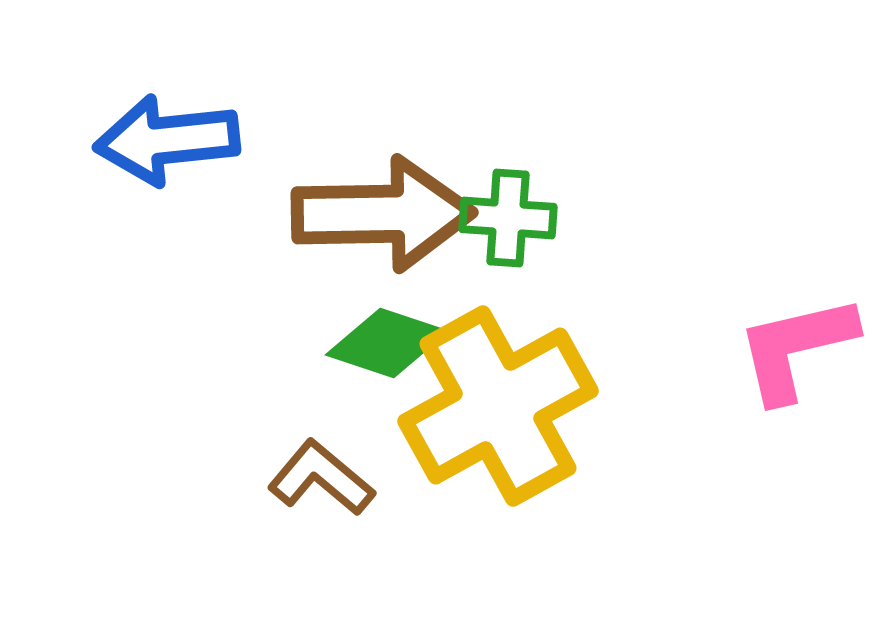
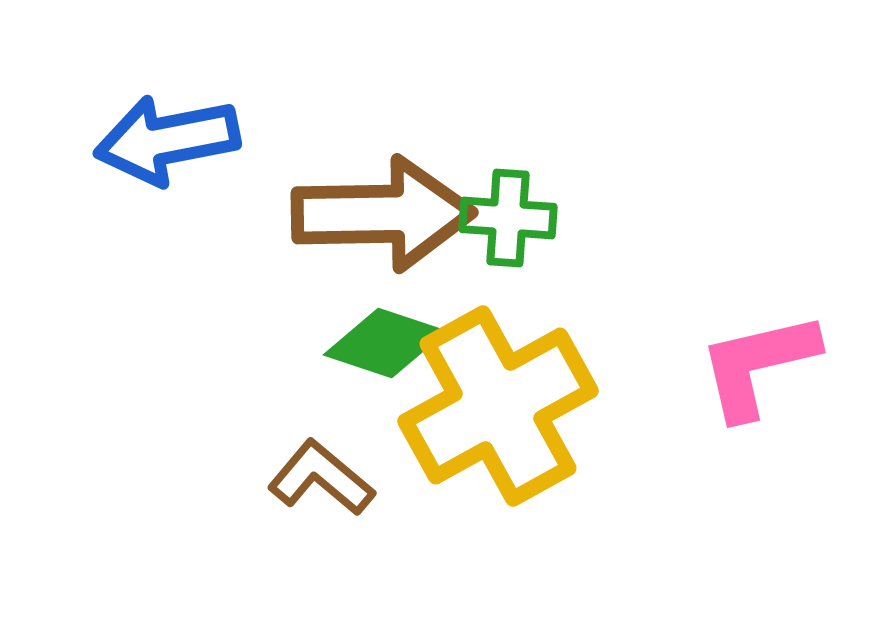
blue arrow: rotated 5 degrees counterclockwise
green diamond: moved 2 px left
pink L-shape: moved 38 px left, 17 px down
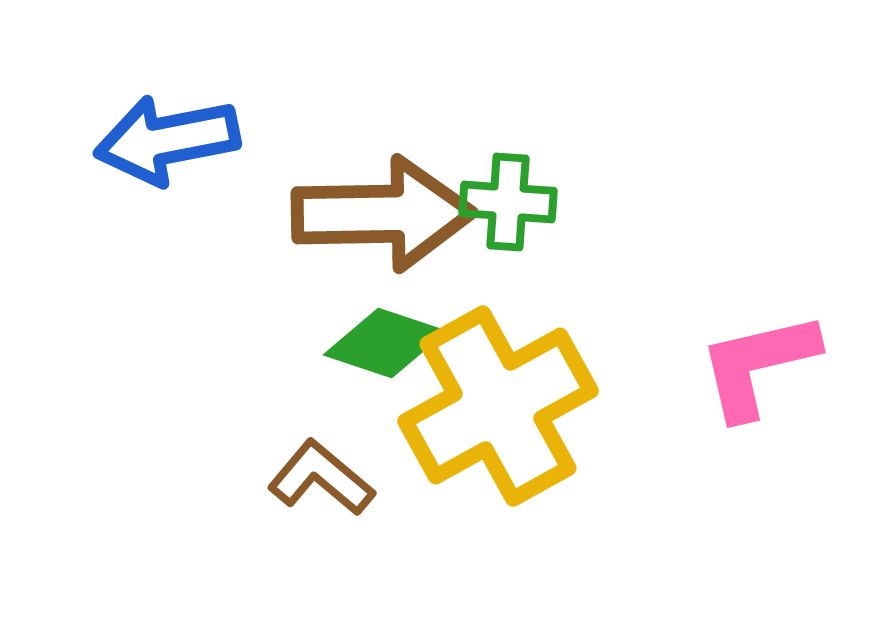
green cross: moved 16 px up
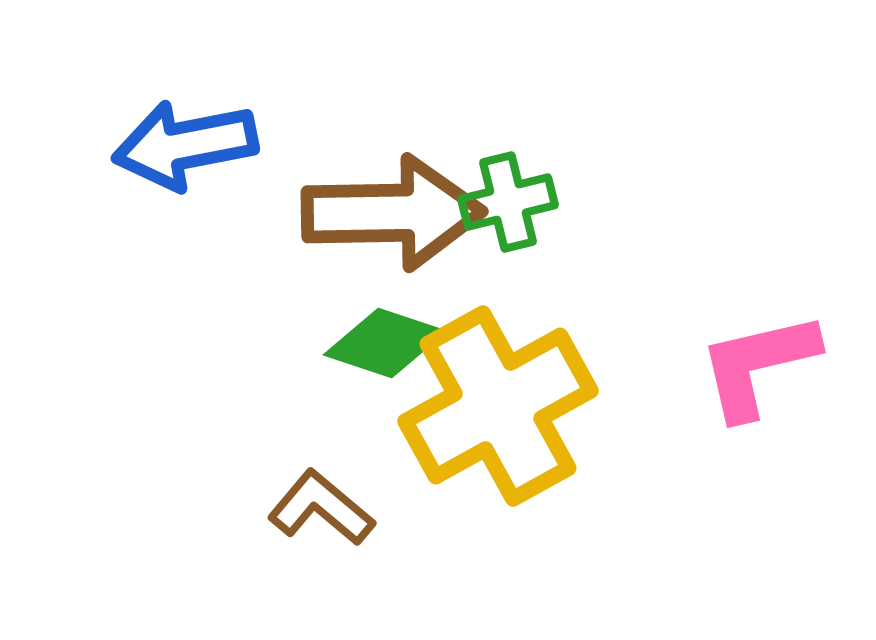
blue arrow: moved 18 px right, 5 px down
green cross: rotated 18 degrees counterclockwise
brown arrow: moved 10 px right, 1 px up
brown L-shape: moved 30 px down
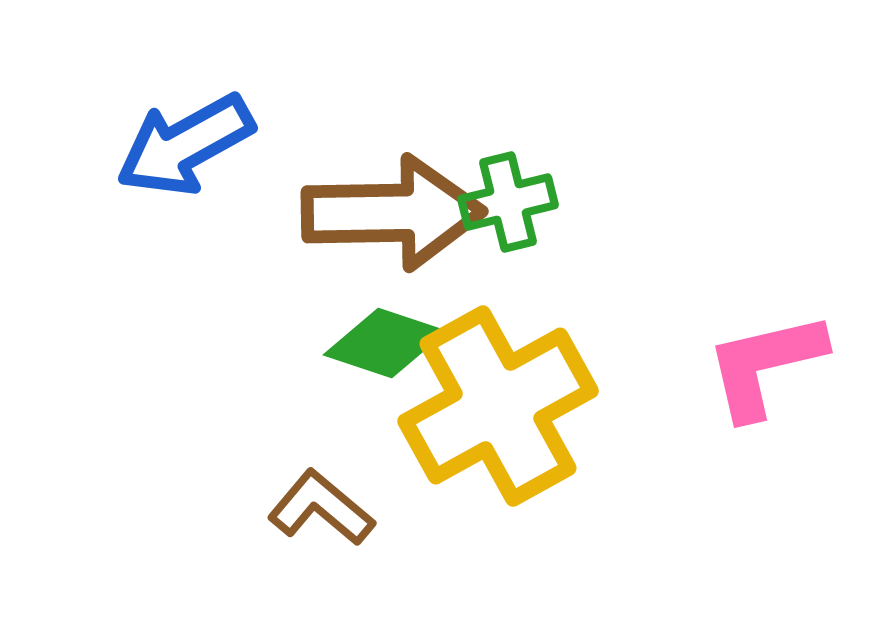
blue arrow: rotated 18 degrees counterclockwise
pink L-shape: moved 7 px right
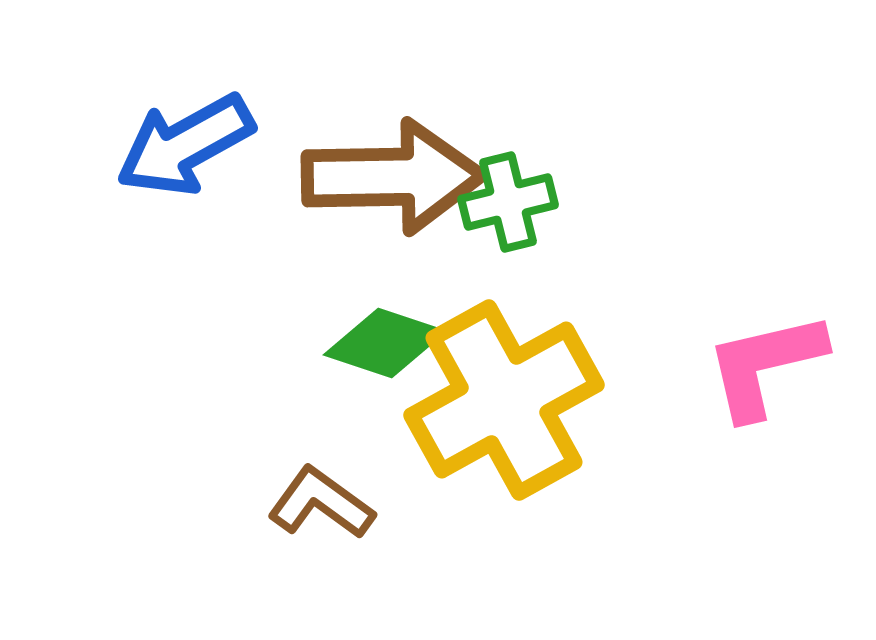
brown arrow: moved 36 px up
yellow cross: moved 6 px right, 6 px up
brown L-shape: moved 5 px up; rotated 4 degrees counterclockwise
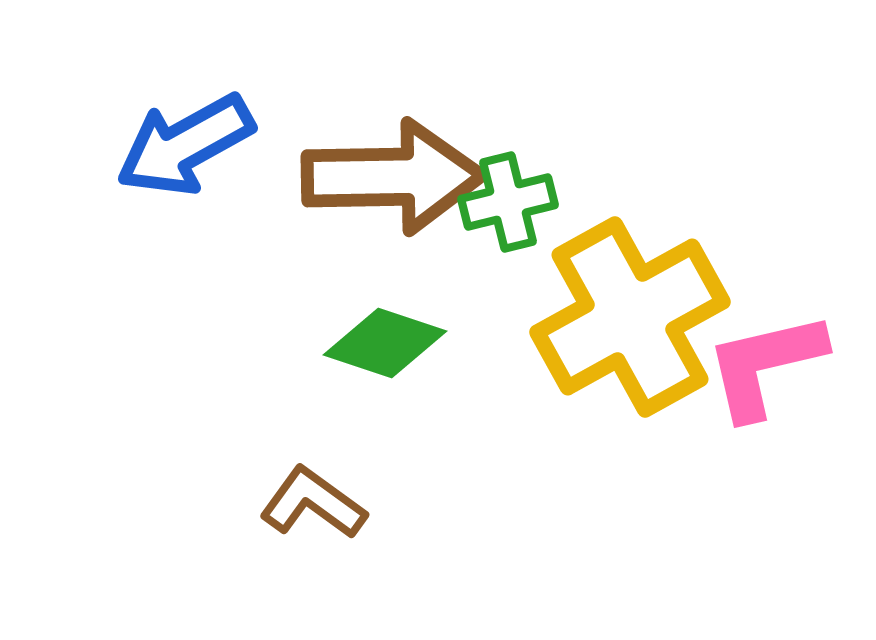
yellow cross: moved 126 px right, 83 px up
brown L-shape: moved 8 px left
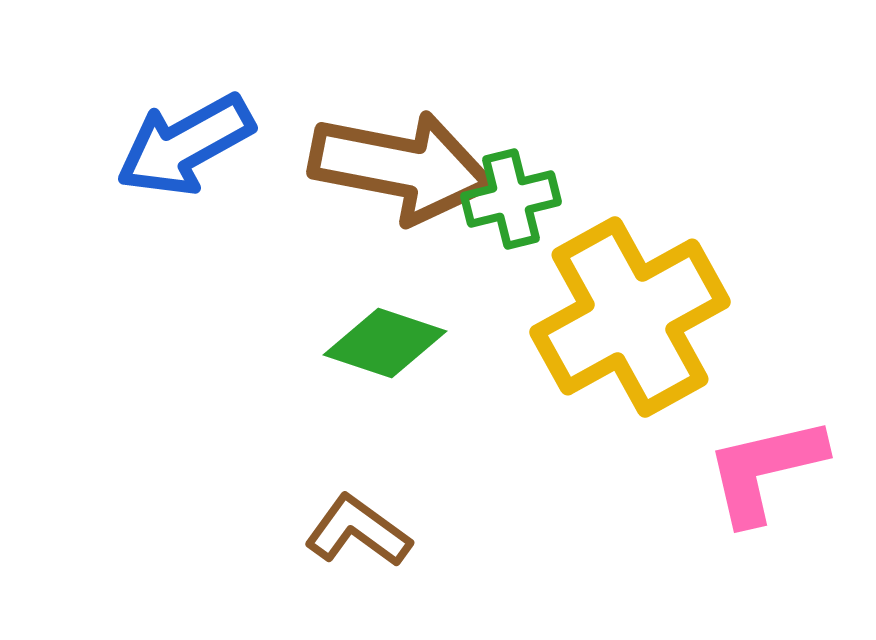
brown arrow: moved 8 px right, 10 px up; rotated 12 degrees clockwise
green cross: moved 3 px right, 3 px up
pink L-shape: moved 105 px down
brown L-shape: moved 45 px right, 28 px down
